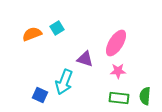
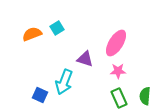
green rectangle: rotated 60 degrees clockwise
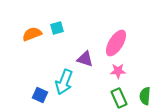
cyan square: rotated 16 degrees clockwise
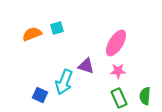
purple triangle: moved 1 px right, 7 px down
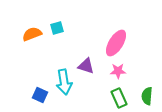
cyan arrow: rotated 30 degrees counterclockwise
green semicircle: moved 2 px right
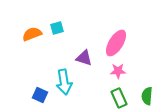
purple triangle: moved 2 px left, 8 px up
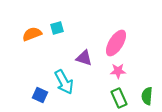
cyan arrow: rotated 20 degrees counterclockwise
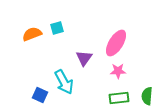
purple triangle: rotated 48 degrees clockwise
green rectangle: rotated 72 degrees counterclockwise
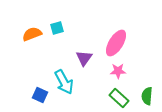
green rectangle: rotated 48 degrees clockwise
